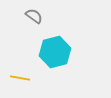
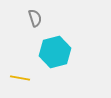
gray semicircle: moved 1 px right, 2 px down; rotated 36 degrees clockwise
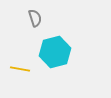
yellow line: moved 9 px up
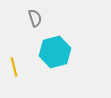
yellow line: moved 6 px left, 2 px up; rotated 66 degrees clockwise
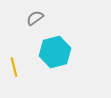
gray semicircle: rotated 108 degrees counterclockwise
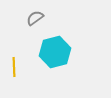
yellow line: rotated 12 degrees clockwise
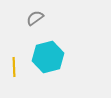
cyan hexagon: moved 7 px left, 5 px down
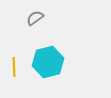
cyan hexagon: moved 5 px down
